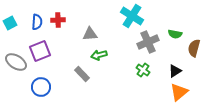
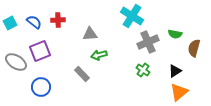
blue semicircle: moved 3 px left; rotated 56 degrees counterclockwise
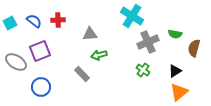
blue semicircle: moved 1 px up
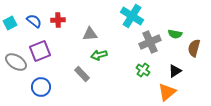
gray cross: moved 2 px right
orange triangle: moved 12 px left
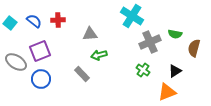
cyan square: rotated 24 degrees counterclockwise
blue circle: moved 8 px up
orange triangle: rotated 18 degrees clockwise
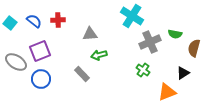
black triangle: moved 8 px right, 2 px down
